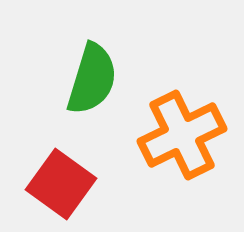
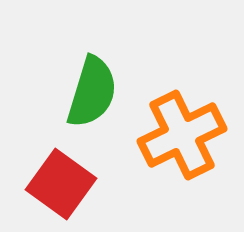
green semicircle: moved 13 px down
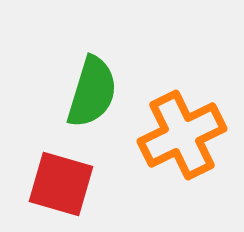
red square: rotated 20 degrees counterclockwise
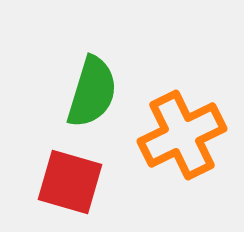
red square: moved 9 px right, 2 px up
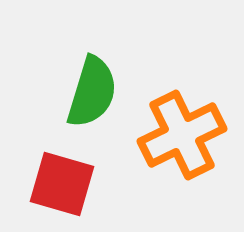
red square: moved 8 px left, 2 px down
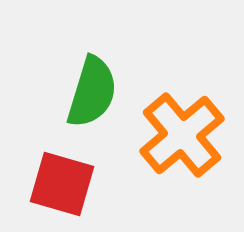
orange cross: rotated 14 degrees counterclockwise
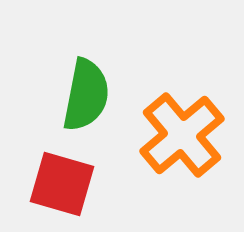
green semicircle: moved 6 px left, 3 px down; rotated 6 degrees counterclockwise
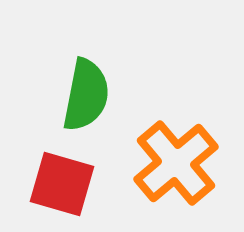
orange cross: moved 6 px left, 28 px down
